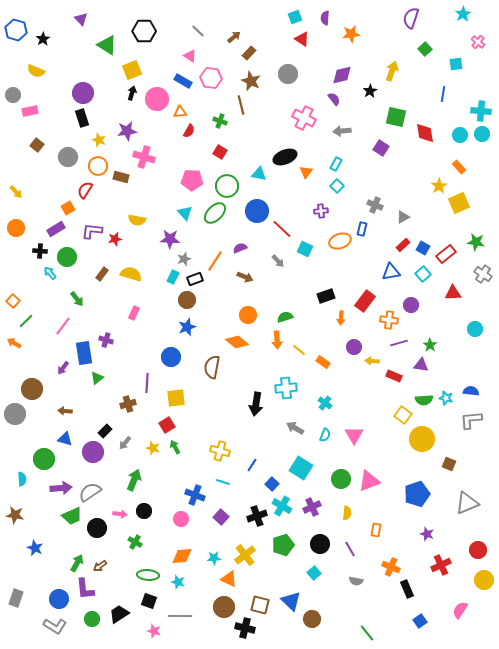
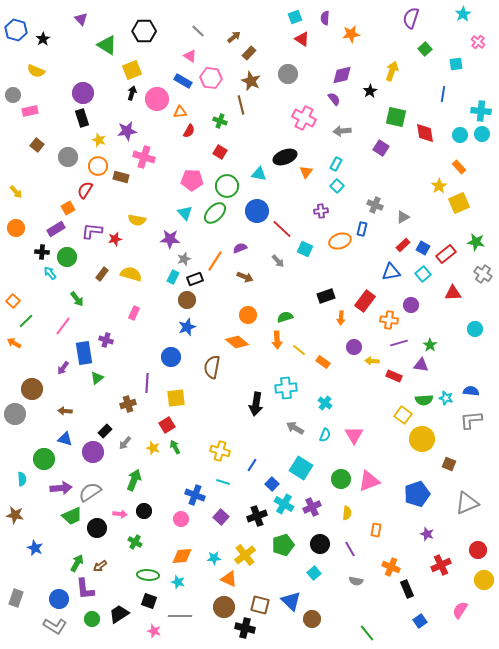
black cross at (40, 251): moved 2 px right, 1 px down
cyan cross at (282, 506): moved 2 px right, 2 px up
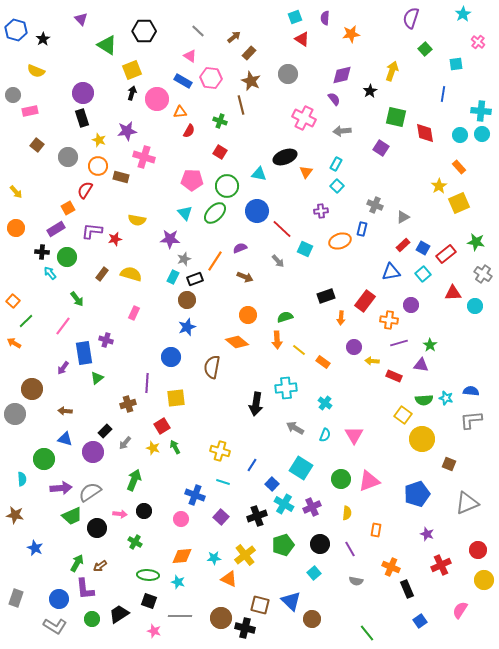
cyan circle at (475, 329): moved 23 px up
red square at (167, 425): moved 5 px left, 1 px down
brown circle at (224, 607): moved 3 px left, 11 px down
